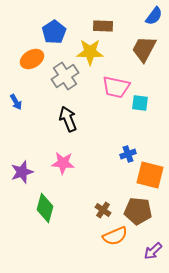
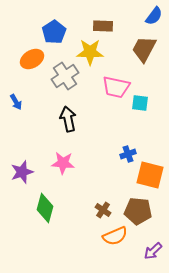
black arrow: rotated 10 degrees clockwise
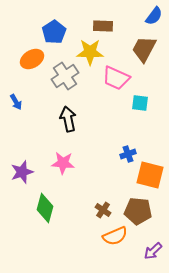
pink trapezoid: moved 9 px up; rotated 12 degrees clockwise
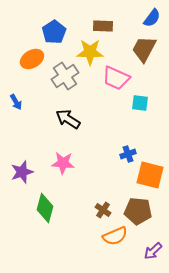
blue semicircle: moved 2 px left, 2 px down
black arrow: rotated 45 degrees counterclockwise
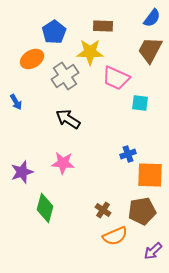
brown trapezoid: moved 6 px right, 1 px down
orange square: rotated 12 degrees counterclockwise
brown pentagon: moved 4 px right; rotated 16 degrees counterclockwise
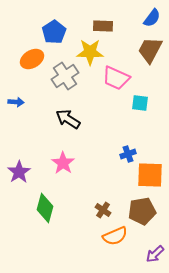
blue arrow: rotated 56 degrees counterclockwise
pink star: rotated 30 degrees clockwise
purple star: moved 3 px left; rotated 15 degrees counterclockwise
purple arrow: moved 2 px right, 3 px down
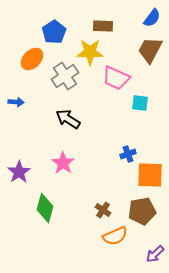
orange ellipse: rotated 15 degrees counterclockwise
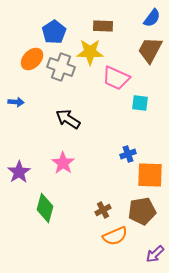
gray cross: moved 4 px left, 9 px up; rotated 36 degrees counterclockwise
brown cross: rotated 28 degrees clockwise
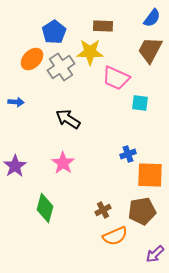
gray cross: rotated 36 degrees clockwise
purple star: moved 4 px left, 6 px up
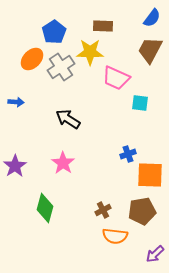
orange semicircle: rotated 30 degrees clockwise
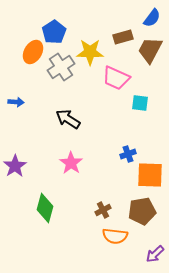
brown rectangle: moved 20 px right, 11 px down; rotated 18 degrees counterclockwise
orange ellipse: moved 1 px right, 7 px up; rotated 15 degrees counterclockwise
pink star: moved 8 px right
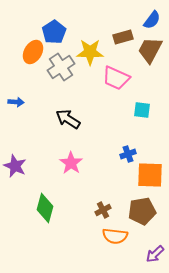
blue semicircle: moved 2 px down
cyan square: moved 2 px right, 7 px down
purple star: rotated 15 degrees counterclockwise
